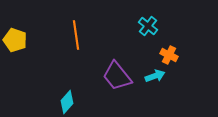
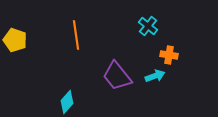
orange cross: rotated 18 degrees counterclockwise
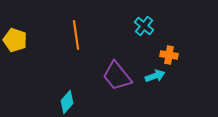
cyan cross: moved 4 px left
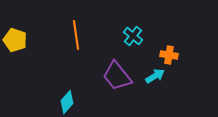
cyan cross: moved 11 px left, 10 px down
cyan arrow: rotated 12 degrees counterclockwise
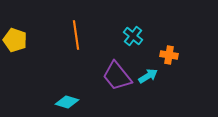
cyan arrow: moved 7 px left
cyan diamond: rotated 65 degrees clockwise
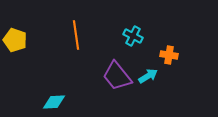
cyan cross: rotated 12 degrees counterclockwise
cyan diamond: moved 13 px left; rotated 20 degrees counterclockwise
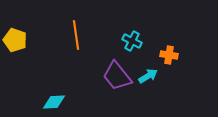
cyan cross: moved 1 px left, 5 px down
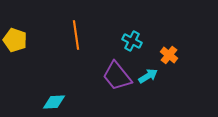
orange cross: rotated 30 degrees clockwise
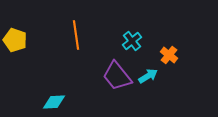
cyan cross: rotated 24 degrees clockwise
